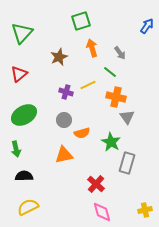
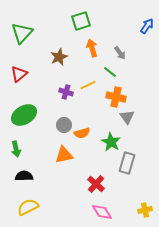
gray circle: moved 5 px down
pink diamond: rotated 15 degrees counterclockwise
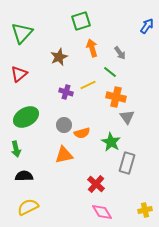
green ellipse: moved 2 px right, 2 px down
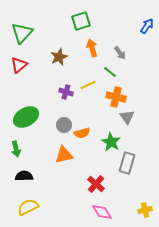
red triangle: moved 9 px up
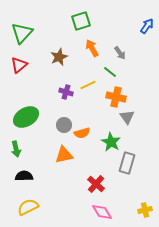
orange arrow: rotated 12 degrees counterclockwise
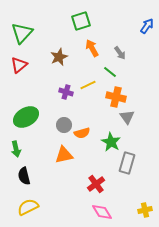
black semicircle: rotated 102 degrees counterclockwise
red cross: rotated 12 degrees clockwise
